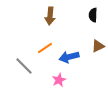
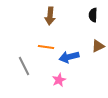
orange line: moved 1 px right, 1 px up; rotated 42 degrees clockwise
gray line: rotated 18 degrees clockwise
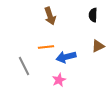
brown arrow: rotated 24 degrees counterclockwise
orange line: rotated 14 degrees counterclockwise
blue arrow: moved 3 px left
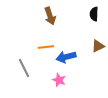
black semicircle: moved 1 px right, 1 px up
gray line: moved 2 px down
pink star: rotated 24 degrees counterclockwise
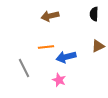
brown arrow: rotated 96 degrees clockwise
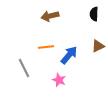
blue arrow: moved 3 px right, 2 px up; rotated 144 degrees clockwise
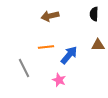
brown triangle: moved 1 px up; rotated 24 degrees clockwise
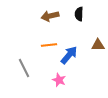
black semicircle: moved 15 px left
orange line: moved 3 px right, 2 px up
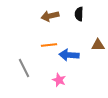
blue arrow: rotated 126 degrees counterclockwise
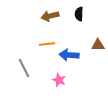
orange line: moved 2 px left, 1 px up
